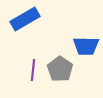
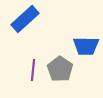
blue rectangle: rotated 12 degrees counterclockwise
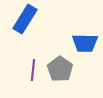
blue rectangle: rotated 16 degrees counterclockwise
blue trapezoid: moved 1 px left, 3 px up
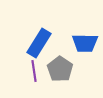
blue rectangle: moved 14 px right, 24 px down
purple line: moved 1 px right, 1 px down; rotated 15 degrees counterclockwise
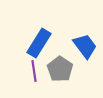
blue trapezoid: moved 3 px down; rotated 128 degrees counterclockwise
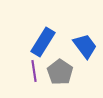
blue rectangle: moved 4 px right, 1 px up
gray pentagon: moved 3 px down
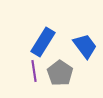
gray pentagon: moved 1 px down
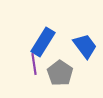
purple line: moved 7 px up
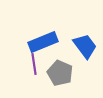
blue rectangle: rotated 36 degrees clockwise
gray pentagon: rotated 10 degrees counterclockwise
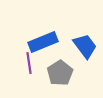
purple line: moved 5 px left, 1 px up
gray pentagon: rotated 15 degrees clockwise
